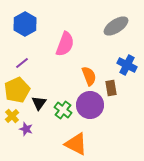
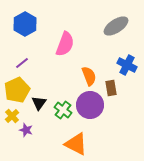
purple star: moved 1 px down
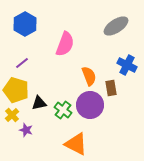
yellow pentagon: moved 1 px left; rotated 30 degrees counterclockwise
black triangle: rotated 42 degrees clockwise
yellow cross: moved 1 px up
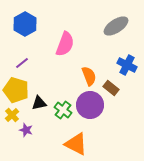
brown rectangle: rotated 42 degrees counterclockwise
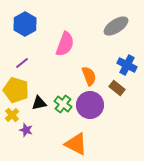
brown rectangle: moved 6 px right
green cross: moved 6 px up
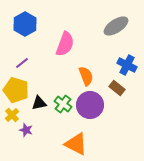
orange semicircle: moved 3 px left
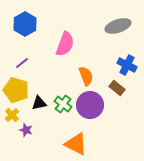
gray ellipse: moved 2 px right; rotated 15 degrees clockwise
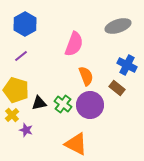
pink semicircle: moved 9 px right
purple line: moved 1 px left, 7 px up
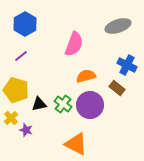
orange semicircle: rotated 84 degrees counterclockwise
black triangle: moved 1 px down
yellow cross: moved 1 px left, 3 px down
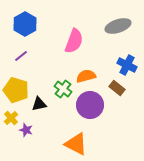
pink semicircle: moved 3 px up
green cross: moved 15 px up
